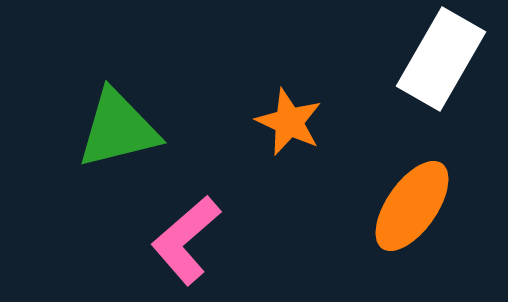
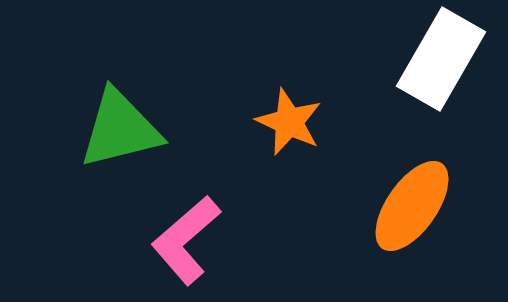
green triangle: moved 2 px right
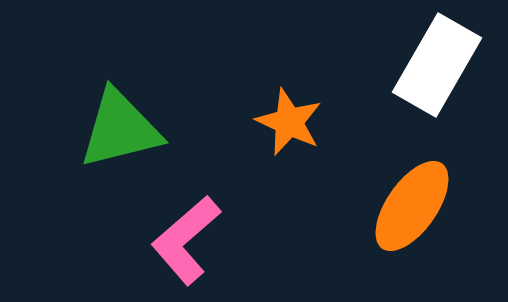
white rectangle: moved 4 px left, 6 px down
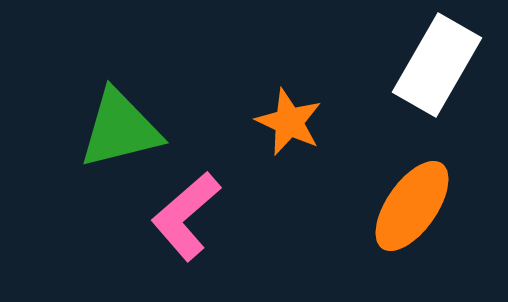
pink L-shape: moved 24 px up
